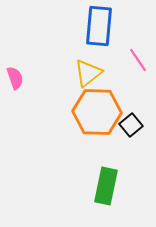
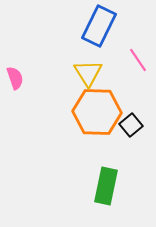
blue rectangle: rotated 21 degrees clockwise
yellow triangle: rotated 24 degrees counterclockwise
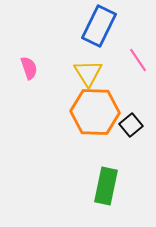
pink semicircle: moved 14 px right, 10 px up
orange hexagon: moved 2 px left
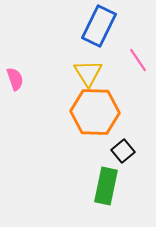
pink semicircle: moved 14 px left, 11 px down
black square: moved 8 px left, 26 px down
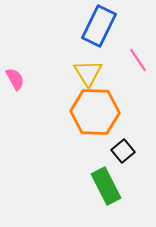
pink semicircle: rotated 10 degrees counterclockwise
green rectangle: rotated 39 degrees counterclockwise
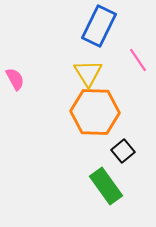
green rectangle: rotated 9 degrees counterclockwise
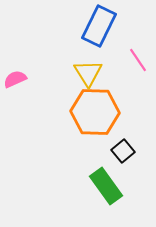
pink semicircle: rotated 85 degrees counterclockwise
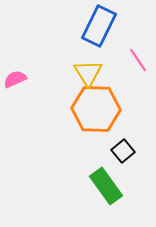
orange hexagon: moved 1 px right, 3 px up
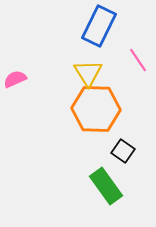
black square: rotated 15 degrees counterclockwise
